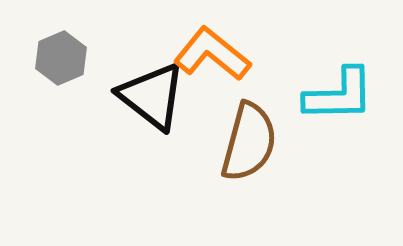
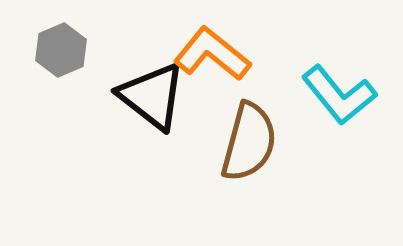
gray hexagon: moved 8 px up
cyan L-shape: rotated 52 degrees clockwise
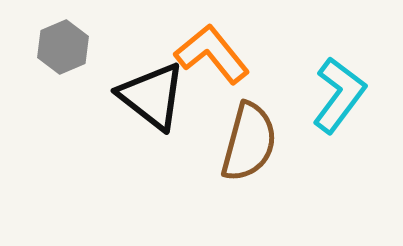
gray hexagon: moved 2 px right, 3 px up
orange L-shape: rotated 12 degrees clockwise
cyan L-shape: rotated 104 degrees counterclockwise
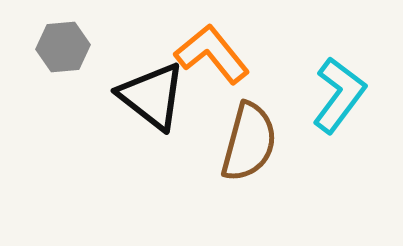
gray hexagon: rotated 18 degrees clockwise
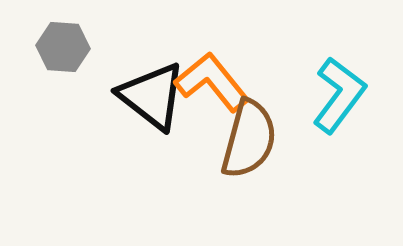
gray hexagon: rotated 9 degrees clockwise
orange L-shape: moved 28 px down
brown semicircle: moved 3 px up
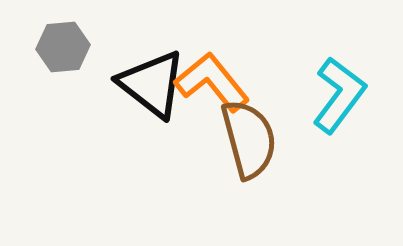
gray hexagon: rotated 9 degrees counterclockwise
black triangle: moved 12 px up
brown semicircle: rotated 30 degrees counterclockwise
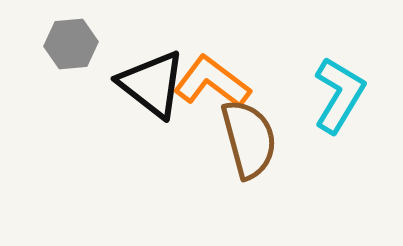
gray hexagon: moved 8 px right, 3 px up
orange L-shape: rotated 14 degrees counterclockwise
cyan L-shape: rotated 6 degrees counterclockwise
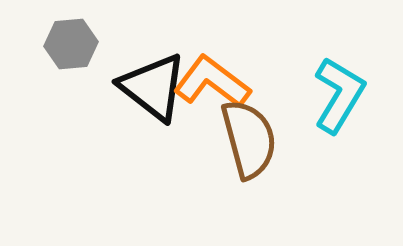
black triangle: moved 1 px right, 3 px down
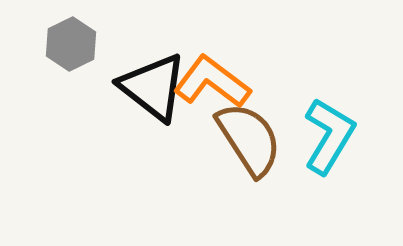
gray hexagon: rotated 21 degrees counterclockwise
cyan L-shape: moved 10 px left, 41 px down
brown semicircle: rotated 18 degrees counterclockwise
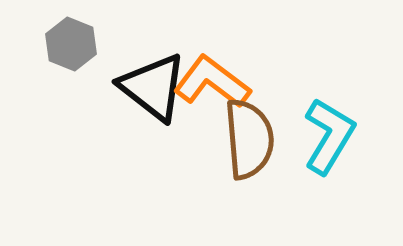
gray hexagon: rotated 12 degrees counterclockwise
brown semicircle: rotated 28 degrees clockwise
